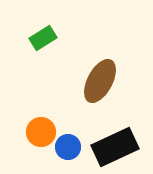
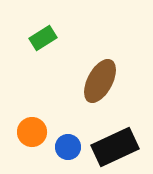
orange circle: moved 9 px left
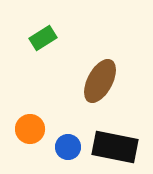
orange circle: moved 2 px left, 3 px up
black rectangle: rotated 36 degrees clockwise
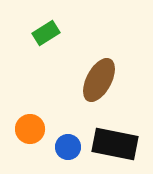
green rectangle: moved 3 px right, 5 px up
brown ellipse: moved 1 px left, 1 px up
black rectangle: moved 3 px up
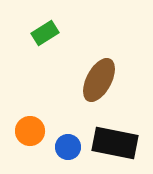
green rectangle: moved 1 px left
orange circle: moved 2 px down
black rectangle: moved 1 px up
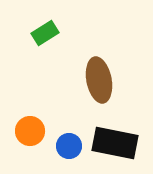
brown ellipse: rotated 39 degrees counterclockwise
blue circle: moved 1 px right, 1 px up
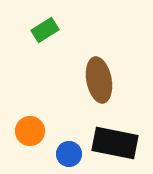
green rectangle: moved 3 px up
blue circle: moved 8 px down
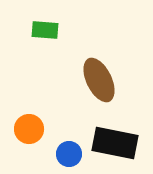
green rectangle: rotated 36 degrees clockwise
brown ellipse: rotated 15 degrees counterclockwise
orange circle: moved 1 px left, 2 px up
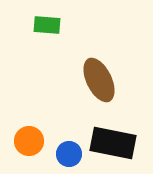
green rectangle: moved 2 px right, 5 px up
orange circle: moved 12 px down
black rectangle: moved 2 px left
